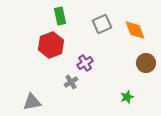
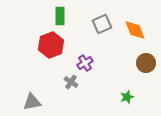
green rectangle: rotated 12 degrees clockwise
gray cross: rotated 24 degrees counterclockwise
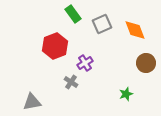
green rectangle: moved 13 px right, 2 px up; rotated 36 degrees counterclockwise
red hexagon: moved 4 px right, 1 px down
green star: moved 1 px left, 3 px up
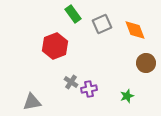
purple cross: moved 4 px right, 26 px down; rotated 21 degrees clockwise
green star: moved 1 px right, 2 px down
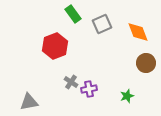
orange diamond: moved 3 px right, 2 px down
gray triangle: moved 3 px left
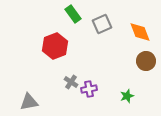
orange diamond: moved 2 px right
brown circle: moved 2 px up
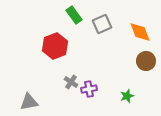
green rectangle: moved 1 px right, 1 px down
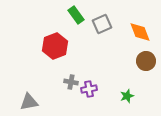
green rectangle: moved 2 px right
gray cross: rotated 24 degrees counterclockwise
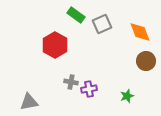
green rectangle: rotated 18 degrees counterclockwise
red hexagon: moved 1 px up; rotated 10 degrees counterclockwise
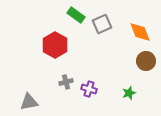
gray cross: moved 5 px left; rotated 24 degrees counterclockwise
purple cross: rotated 28 degrees clockwise
green star: moved 2 px right, 3 px up
